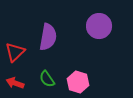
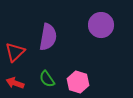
purple circle: moved 2 px right, 1 px up
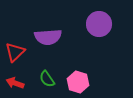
purple circle: moved 2 px left, 1 px up
purple semicircle: rotated 76 degrees clockwise
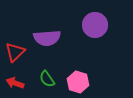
purple circle: moved 4 px left, 1 px down
purple semicircle: moved 1 px left, 1 px down
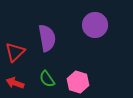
purple semicircle: rotated 96 degrees counterclockwise
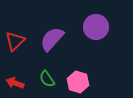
purple circle: moved 1 px right, 2 px down
purple semicircle: moved 5 px right, 1 px down; rotated 128 degrees counterclockwise
red triangle: moved 11 px up
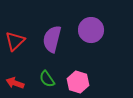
purple circle: moved 5 px left, 3 px down
purple semicircle: rotated 28 degrees counterclockwise
